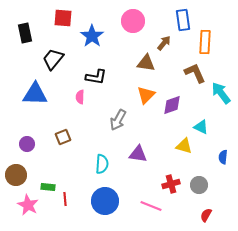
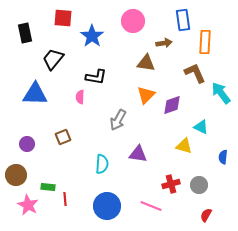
brown arrow: rotated 42 degrees clockwise
blue circle: moved 2 px right, 5 px down
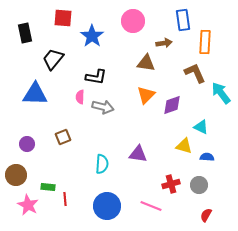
gray arrow: moved 15 px left, 13 px up; rotated 105 degrees counterclockwise
blue semicircle: moved 16 px left; rotated 88 degrees clockwise
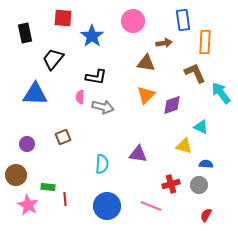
blue semicircle: moved 1 px left, 7 px down
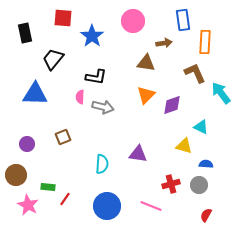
red line: rotated 40 degrees clockwise
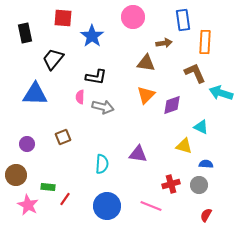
pink circle: moved 4 px up
cyan arrow: rotated 35 degrees counterclockwise
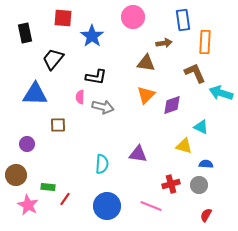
brown square: moved 5 px left, 12 px up; rotated 21 degrees clockwise
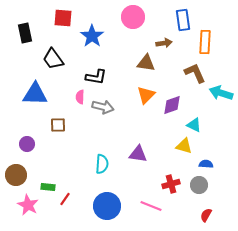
black trapezoid: rotated 75 degrees counterclockwise
cyan triangle: moved 7 px left, 2 px up
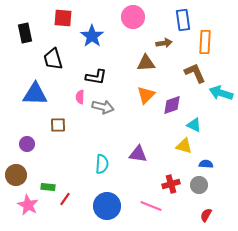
black trapezoid: rotated 20 degrees clockwise
brown triangle: rotated 12 degrees counterclockwise
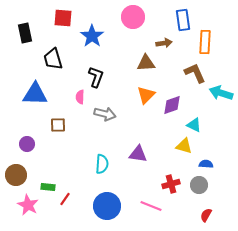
black L-shape: rotated 80 degrees counterclockwise
gray arrow: moved 2 px right, 7 px down
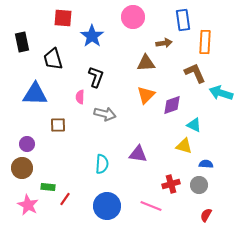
black rectangle: moved 3 px left, 9 px down
brown circle: moved 6 px right, 7 px up
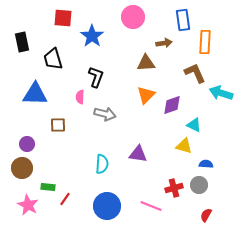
red cross: moved 3 px right, 4 px down
